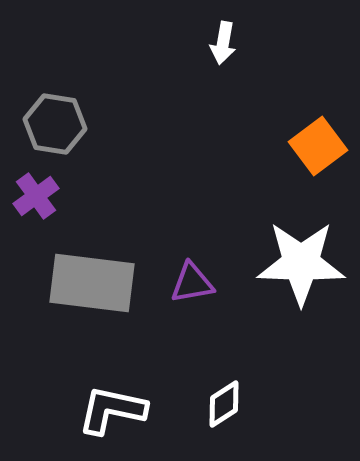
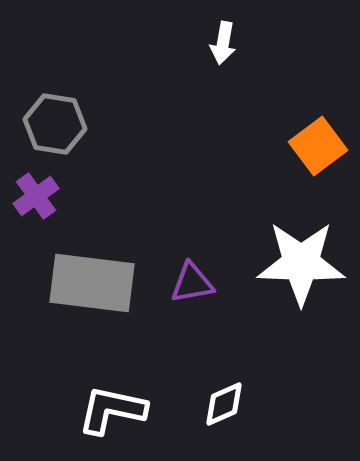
white diamond: rotated 9 degrees clockwise
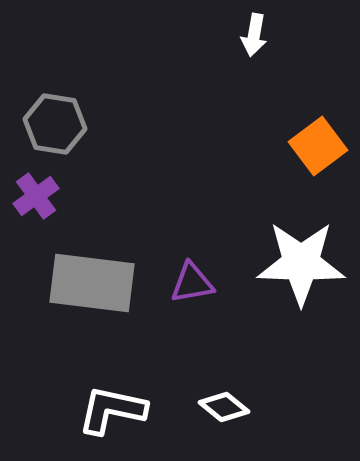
white arrow: moved 31 px right, 8 px up
white diamond: moved 3 px down; rotated 63 degrees clockwise
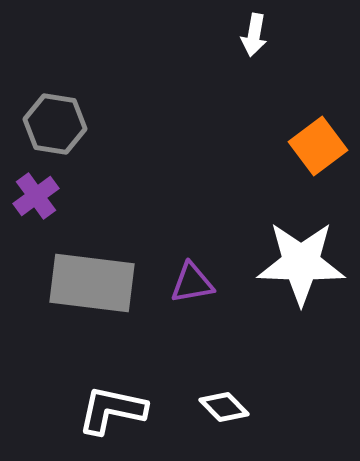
white diamond: rotated 6 degrees clockwise
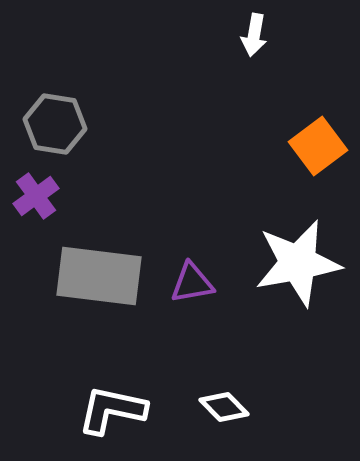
white star: moved 3 px left; rotated 12 degrees counterclockwise
gray rectangle: moved 7 px right, 7 px up
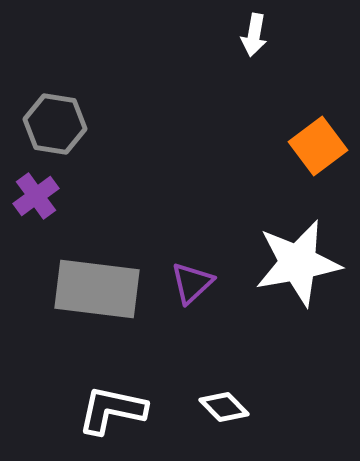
gray rectangle: moved 2 px left, 13 px down
purple triangle: rotated 33 degrees counterclockwise
